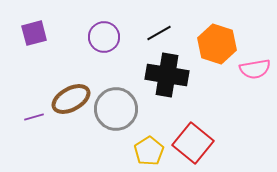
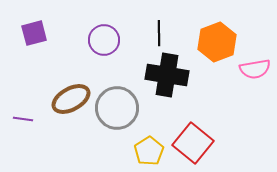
black line: rotated 60 degrees counterclockwise
purple circle: moved 3 px down
orange hexagon: moved 2 px up; rotated 21 degrees clockwise
gray circle: moved 1 px right, 1 px up
purple line: moved 11 px left, 2 px down; rotated 24 degrees clockwise
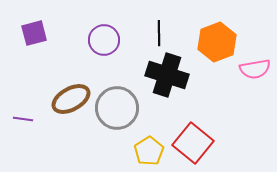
black cross: rotated 9 degrees clockwise
